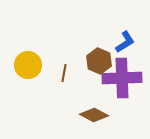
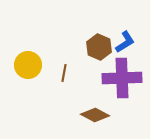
brown hexagon: moved 14 px up
brown diamond: moved 1 px right
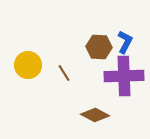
blue L-shape: rotated 30 degrees counterclockwise
brown hexagon: rotated 20 degrees counterclockwise
brown line: rotated 42 degrees counterclockwise
purple cross: moved 2 px right, 2 px up
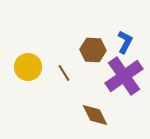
brown hexagon: moved 6 px left, 3 px down
yellow circle: moved 2 px down
purple cross: rotated 33 degrees counterclockwise
brown diamond: rotated 36 degrees clockwise
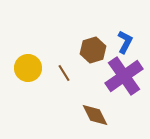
brown hexagon: rotated 20 degrees counterclockwise
yellow circle: moved 1 px down
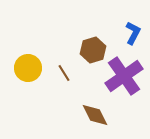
blue L-shape: moved 8 px right, 9 px up
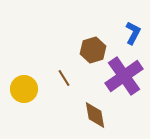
yellow circle: moved 4 px left, 21 px down
brown line: moved 5 px down
brown diamond: rotated 16 degrees clockwise
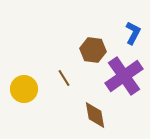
brown hexagon: rotated 25 degrees clockwise
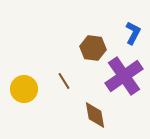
brown hexagon: moved 2 px up
brown line: moved 3 px down
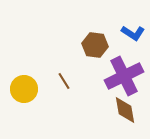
blue L-shape: rotated 95 degrees clockwise
brown hexagon: moved 2 px right, 3 px up
purple cross: rotated 9 degrees clockwise
brown diamond: moved 30 px right, 5 px up
